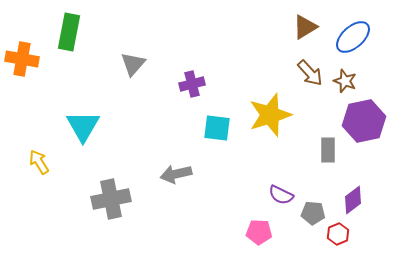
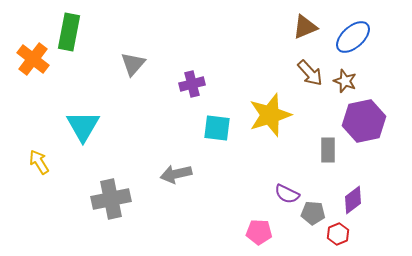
brown triangle: rotated 8 degrees clockwise
orange cross: moved 11 px right; rotated 28 degrees clockwise
purple semicircle: moved 6 px right, 1 px up
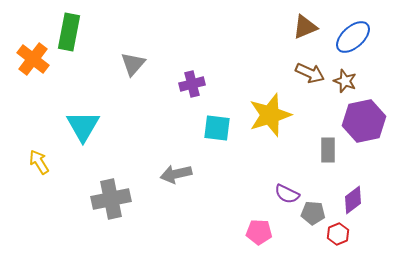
brown arrow: rotated 24 degrees counterclockwise
